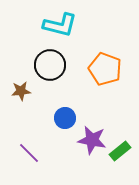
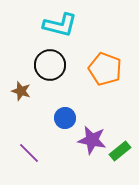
brown star: rotated 24 degrees clockwise
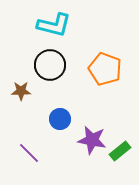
cyan L-shape: moved 6 px left
brown star: rotated 18 degrees counterclockwise
blue circle: moved 5 px left, 1 px down
